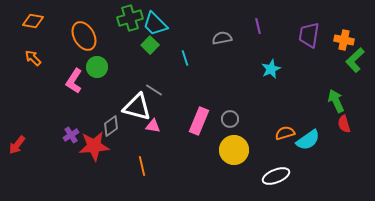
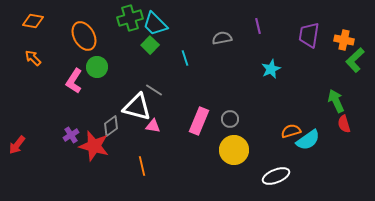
orange semicircle: moved 6 px right, 2 px up
red star: rotated 20 degrees clockwise
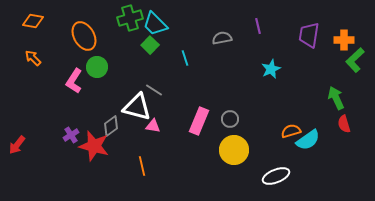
orange cross: rotated 12 degrees counterclockwise
green arrow: moved 3 px up
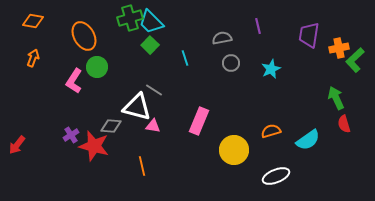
cyan trapezoid: moved 4 px left, 2 px up
orange cross: moved 5 px left, 8 px down; rotated 12 degrees counterclockwise
orange arrow: rotated 66 degrees clockwise
gray circle: moved 1 px right, 56 px up
gray diamond: rotated 40 degrees clockwise
orange semicircle: moved 20 px left
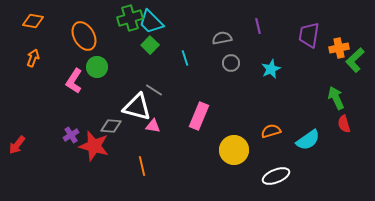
pink rectangle: moved 5 px up
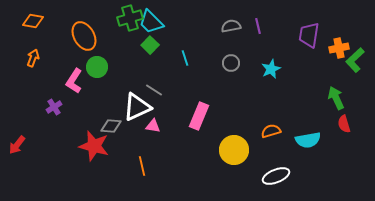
gray semicircle: moved 9 px right, 12 px up
white triangle: rotated 40 degrees counterclockwise
purple cross: moved 17 px left, 28 px up
cyan semicircle: rotated 25 degrees clockwise
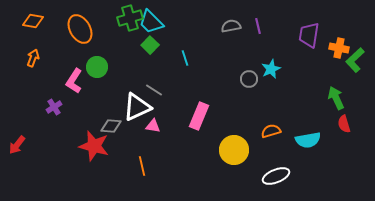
orange ellipse: moved 4 px left, 7 px up
orange cross: rotated 24 degrees clockwise
gray circle: moved 18 px right, 16 px down
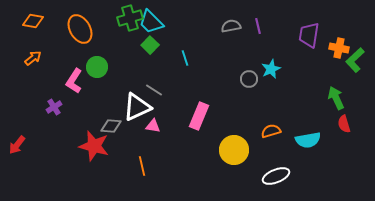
orange arrow: rotated 30 degrees clockwise
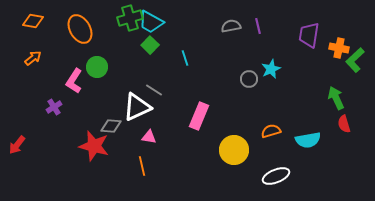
cyan trapezoid: rotated 16 degrees counterclockwise
pink triangle: moved 4 px left, 11 px down
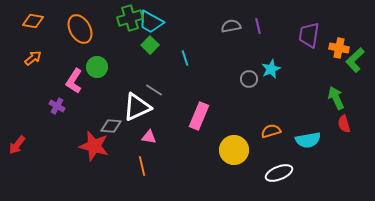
purple cross: moved 3 px right, 1 px up; rotated 28 degrees counterclockwise
white ellipse: moved 3 px right, 3 px up
